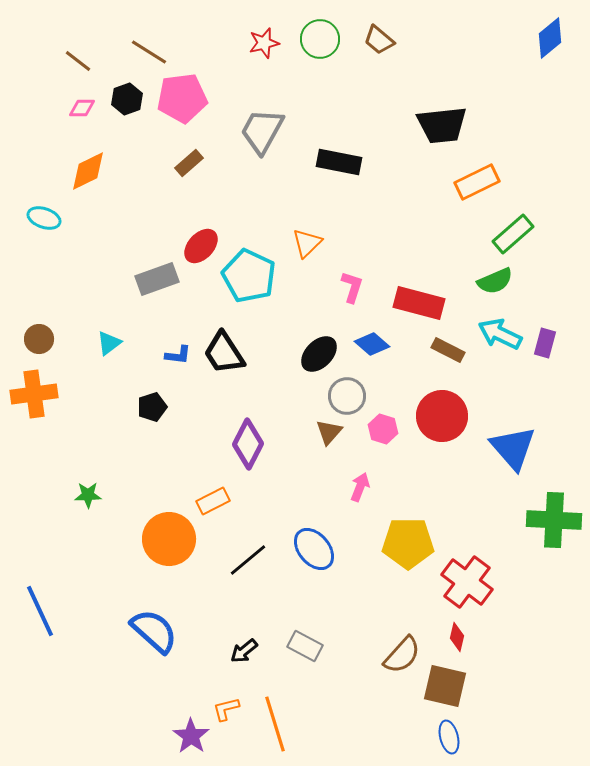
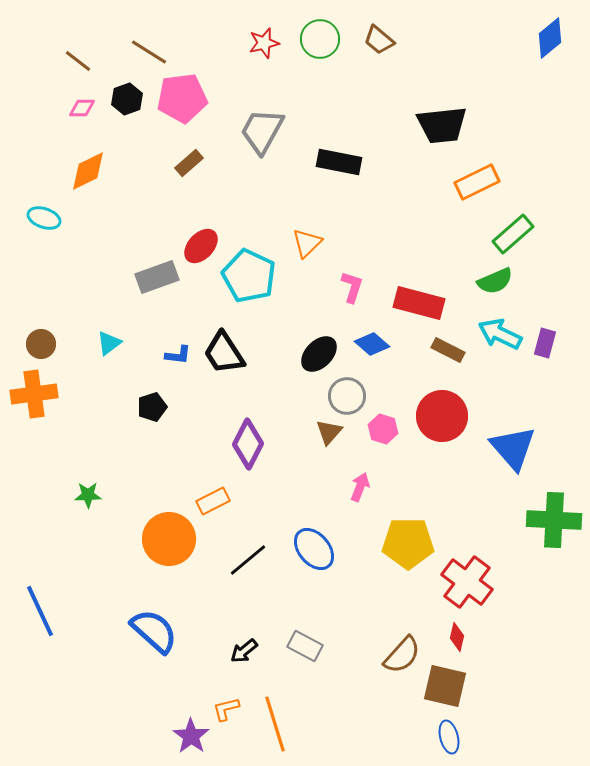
gray rectangle at (157, 279): moved 2 px up
brown circle at (39, 339): moved 2 px right, 5 px down
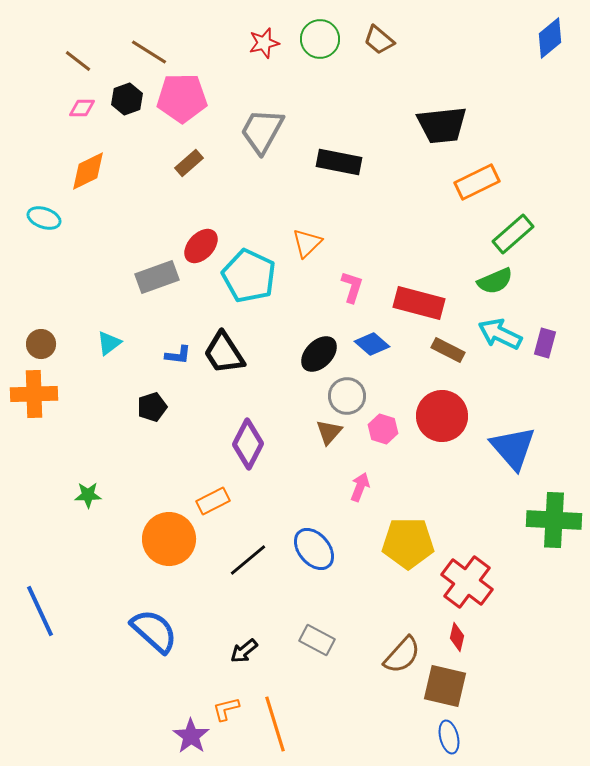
pink pentagon at (182, 98): rotated 6 degrees clockwise
orange cross at (34, 394): rotated 6 degrees clockwise
gray rectangle at (305, 646): moved 12 px right, 6 px up
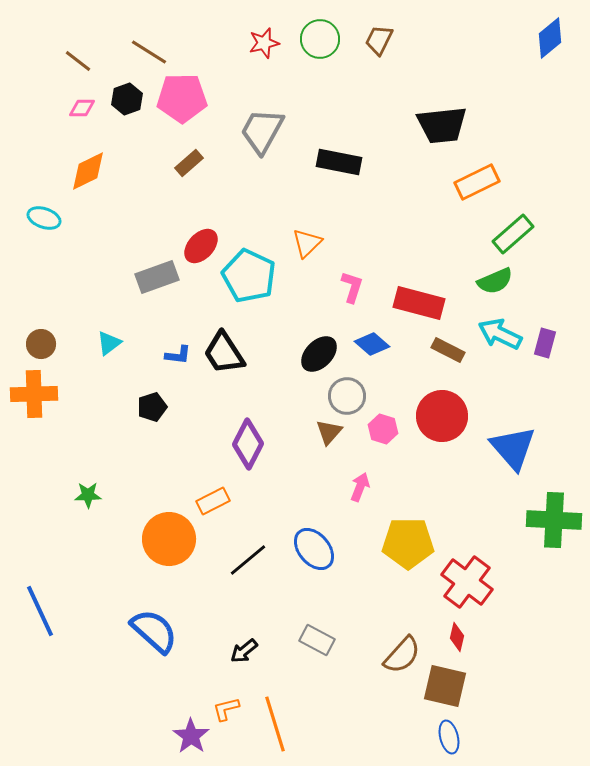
brown trapezoid at (379, 40): rotated 76 degrees clockwise
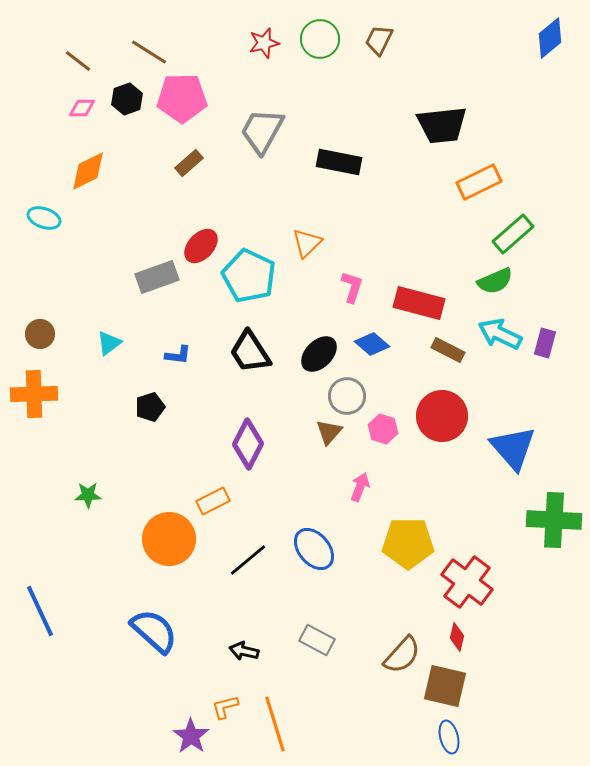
orange rectangle at (477, 182): moved 2 px right
brown circle at (41, 344): moved 1 px left, 10 px up
black trapezoid at (224, 353): moved 26 px right, 1 px up
black pentagon at (152, 407): moved 2 px left
black arrow at (244, 651): rotated 52 degrees clockwise
orange L-shape at (226, 709): moved 1 px left, 2 px up
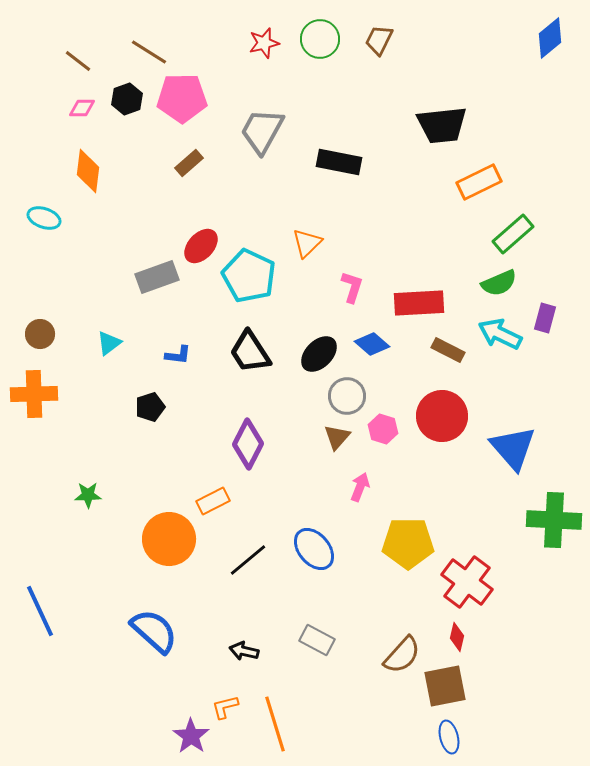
orange diamond at (88, 171): rotated 57 degrees counterclockwise
green semicircle at (495, 281): moved 4 px right, 2 px down
red rectangle at (419, 303): rotated 18 degrees counterclockwise
purple rectangle at (545, 343): moved 25 px up
brown triangle at (329, 432): moved 8 px right, 5 px down
brown square at (445, 686): rotated 24 degrees counterclockwise
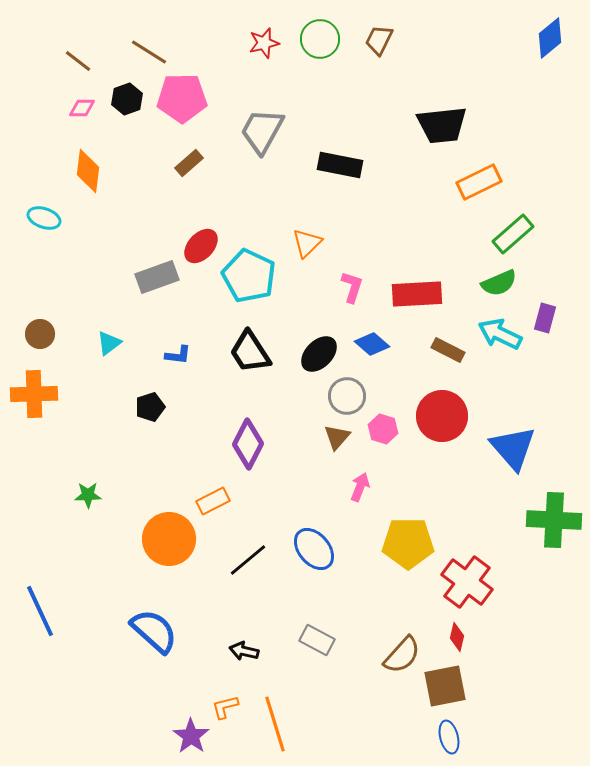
black rectangle at (339, 162): moved 1 px right, 3 px down
red rectangle at (419, 303): moved 2 px left, 9 px up
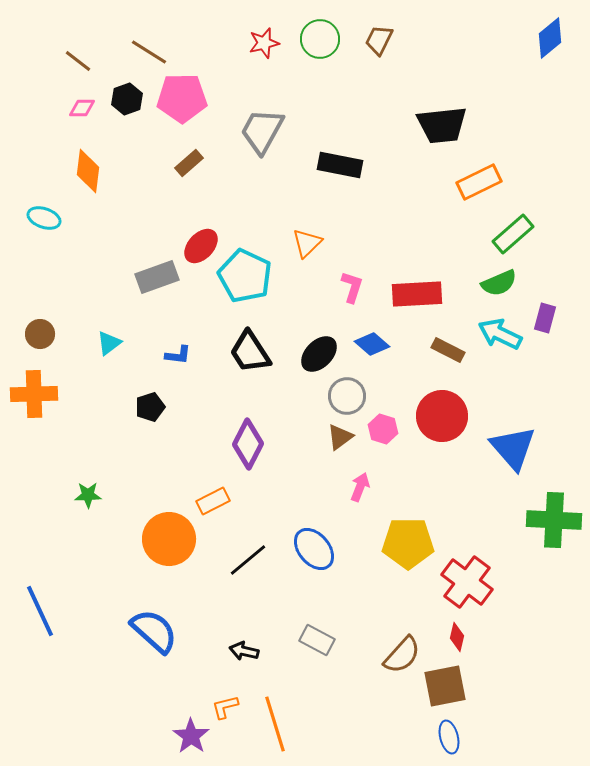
cyan pentagon at (249, 276): moved 4 px left
brown triangle at (337, 437): moved 3 px right; rotated 12 degrees clockwise
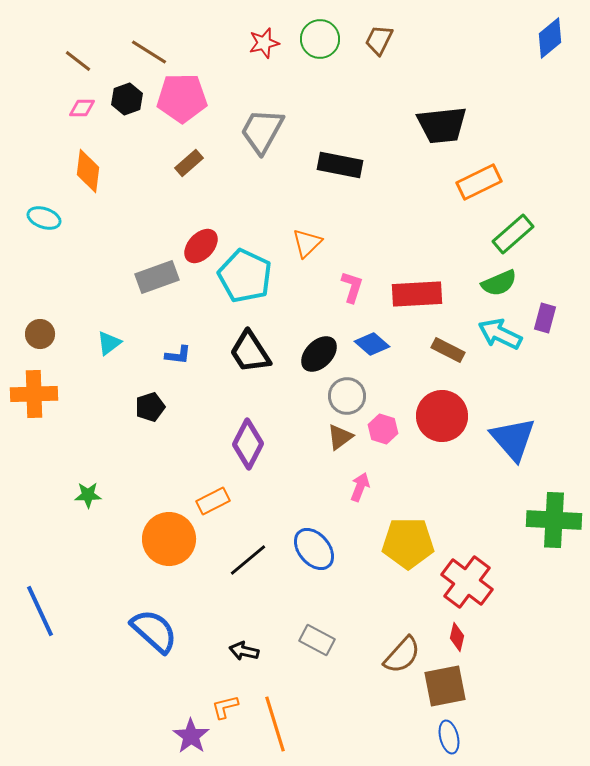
blue triangle at (513, 448): moved 9 px up
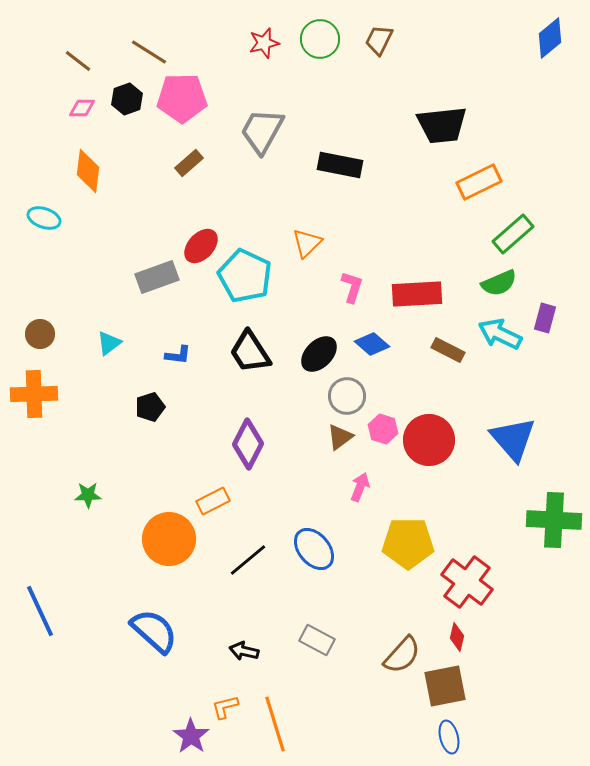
red circle at (442, 416): moved 13 px left, 24 px down
